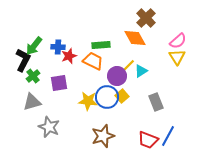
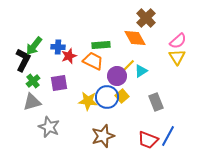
green cross: moved 5 px down
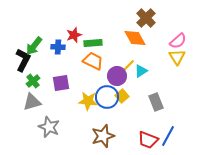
green rectangle: moved 8 px left, 2 px up
red star: moved 5 px right, 21 px up
purple square: moved 2 px right
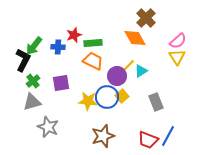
gray star: moved 1 px left
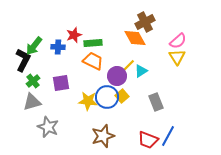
brown cross: moved 1 px left, 4 px down; rotated 18 degrees clockwise
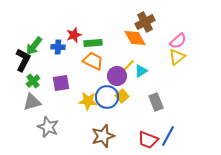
yellow triangle: rotated 24 degrees clockwise
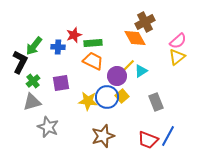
black L-shape: moved 3 px left, 2 px down
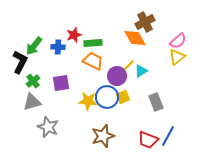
yellow square: moved 1 px right, 1 px down; rotated 16 degrees clockwise
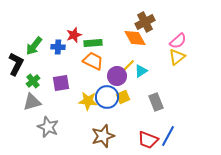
black L-shape: moved 4 px left, 2 px down
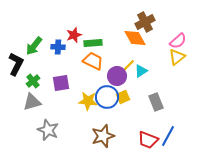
gray star: moved 3 px down
